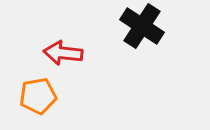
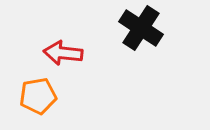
black cross: moved 1 px left, 2 px down
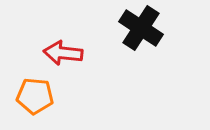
orange pentagon: moved 3 px left; rotated 15 degrees clockwise
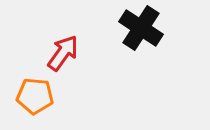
red arrow: rotated 120 degrees clockwise
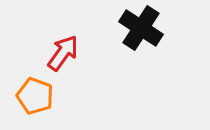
orange pentagon: rotated 15 degrees clockwise
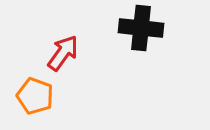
black cross: rotated 27 degrees counterclockwise
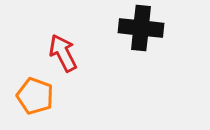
red arrow: rotated 63 degrees counterclockwise
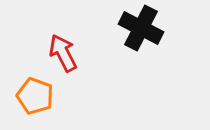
black cross: rotated 21 degrees clockwise
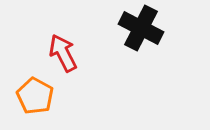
orange pentagon: rotated 9 degrees clockwise
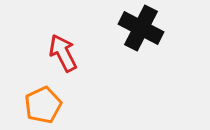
orange pentagon: moved 8 px right, 9 px down; rotated 18 degrees clockwise
